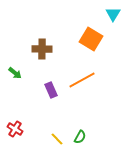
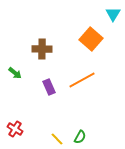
orange square: rotated 10 degrees clockwise
purple rectangle: moved 2 px left, 3 px up
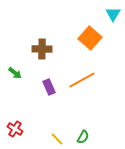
orange square: moved 1 px left, 1 px up
green semicircle: moved 3 px right
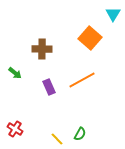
green semicircle: moved 3 px left, 3 px up
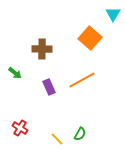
red cross: moved 5 px right, 1 px up
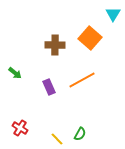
brown cross: moved 13 px right, 4 px up
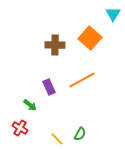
green arrow: moved 15 px right, 32 px down
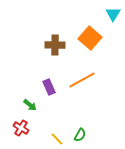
red cross: moved 1 px right
green semicircle: moved 1 px down
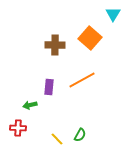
purple rectangle: rotated 28 degrees clockwise
green arrow: rotated 128 degrees clockwise
red cross: moved 3 px left; rotated 28 degrees counterclockwise
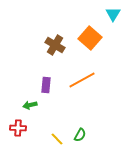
brown cross: rotated 30 degrees clockwise
purple rectangle: moved 3 px left, 2 px up
